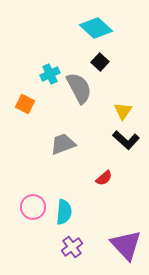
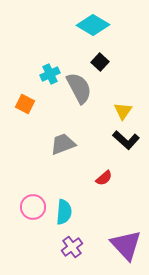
cyan diamond: moved 3 px left, 3 px up; rotated 12 degrees counterclockwise
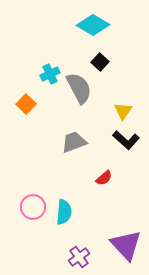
orange square: moved 1 px right; rotated 18 degrees clockwise
gray trapezoid: moved 11 px right, 2 px up
purple cross: moved 7 px right, 10 px down
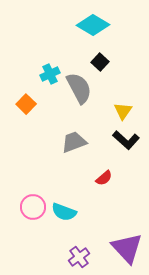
cyan semicircle: rotated 105 degrees clockwise
purple triangle: moved 1 px right, 3 px down
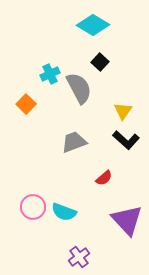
purple triangle: moved 28 px up
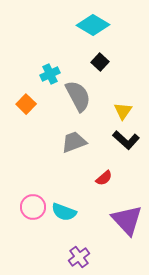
gray semicircle: moved 1 px left, 8 px down
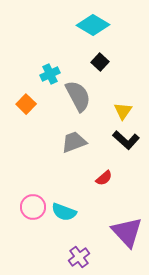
purple triangle: moved 12 px down
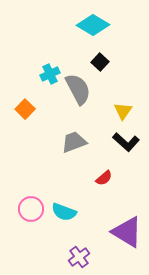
gray semicircle: moved 7 px up
orange square: moved 1 px left, 5 px down
black L-shape: moved 2 px down
pink circle: moved 2 px left, 2 px down
purple triangle: rotated 16 degrees counterclockwise
